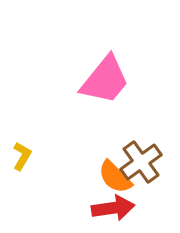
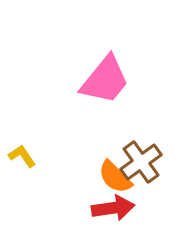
yellow L-shape: rotated 64 degrees counterclockwise
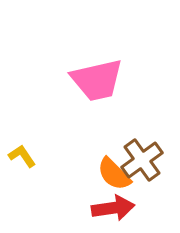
pink trapezoid: moved 8 px left; rotated 38 degrees clockwise
brown cross: moved 1 px right, 2 px up
orange semicircle: moved 1 px left, 3 px up
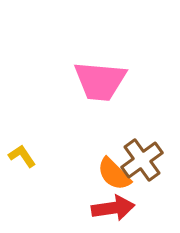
pink trapezoid: moved 3 px right, 1 px down; rotated 18 degrees clockwise
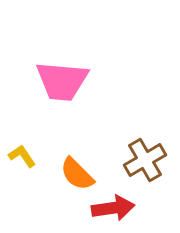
pink trapezoid: moved 38 px left
brown cross: moved 3 px right; rotated 6 degrees clockwise
orange semicircle: moved 37 px left
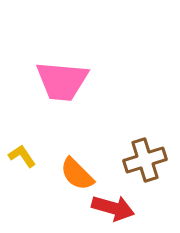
brown cross: rotated 12 degrees clockwise
red arrow: rotated 24 degrees clockwise
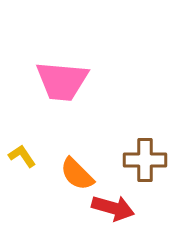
brown cross: rotated 18 degrees clockwise
